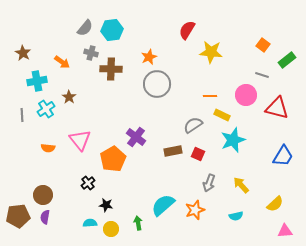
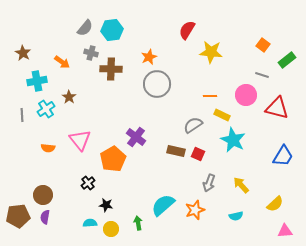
cyan star at (233, 140): rotated 25 degrees counterclockwise
brown rectangle at (173, 151): moved 3 px right; rotated 24 degrees clockwise
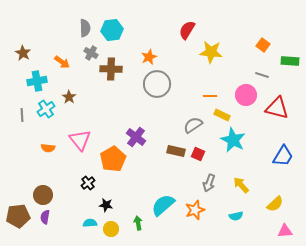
gray semicircle at (85, 28): rotated 42 degrees counterclockwise
gray cross at (91, 53): rotated 16 degrees clockwise
green rectangle at (287, 60): moved 3 px right, 1 px down; rotated 42 degrees clockwise
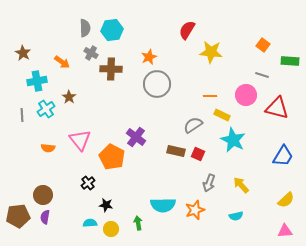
orange pentagon at (113, 159): moved 1 px left, 2 px up; rotated 15 degrees counterclockwise
yellow semicircle at (275, 204): moved 11 px right, 4 px up
cyan semicircle at (163, 205): rotated 140 degrees counterclockwise
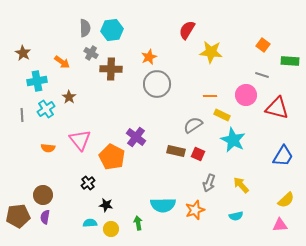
pink triangle at (285, 231): moved 5 px left, 6 px up
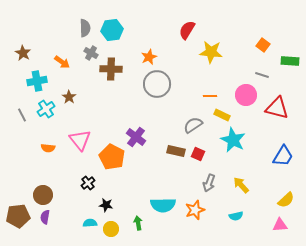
gray line at (22, 115): rotated 24 degrees counterclockwise
